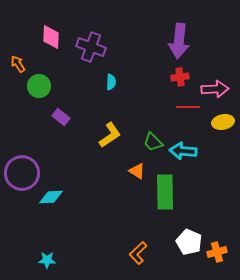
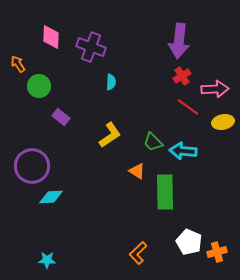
red cross: moved 2 px right, 1 px up; rotated 24 degrees counterclockwise
red line: rotated 35 degrees clockwise
purple circle: moved 10 px right, 7 px up
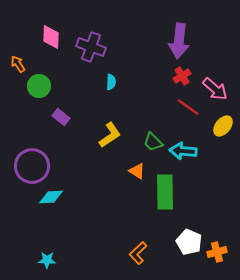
pink arrow: rotated 44 degrees clockwise
yellow ellipse: moved 4 px down; rotated 40 degrees counterclockwise
